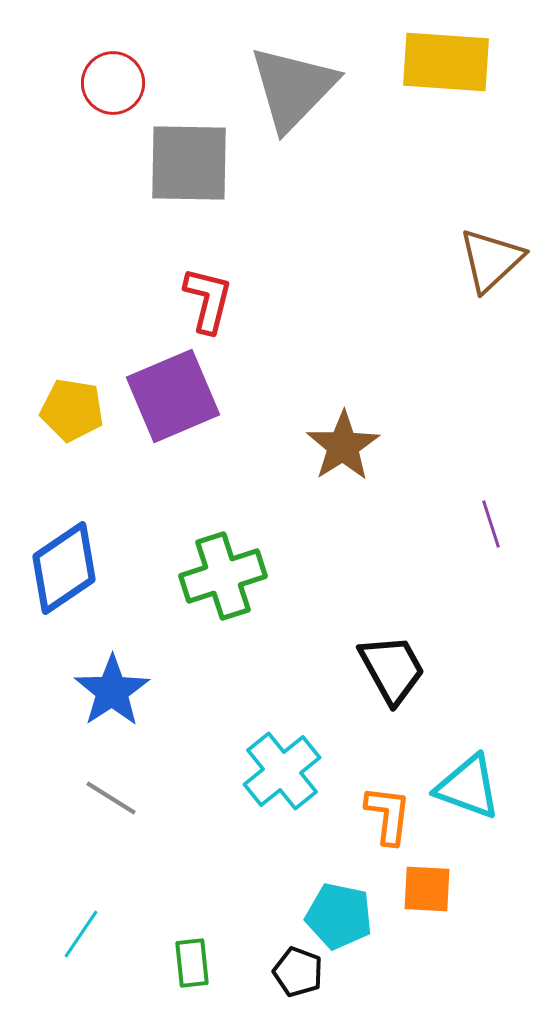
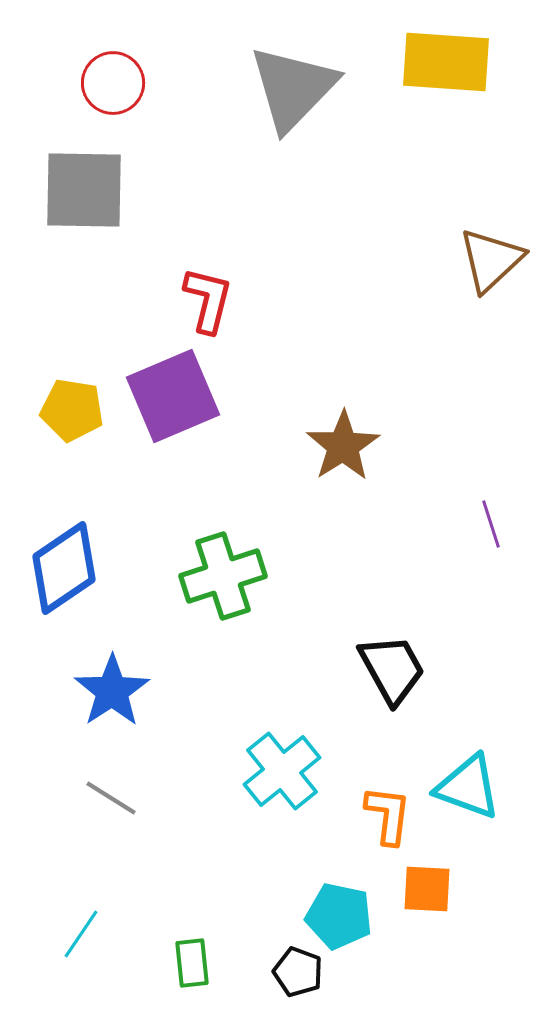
gray square: moved 105 px left, 27 px down
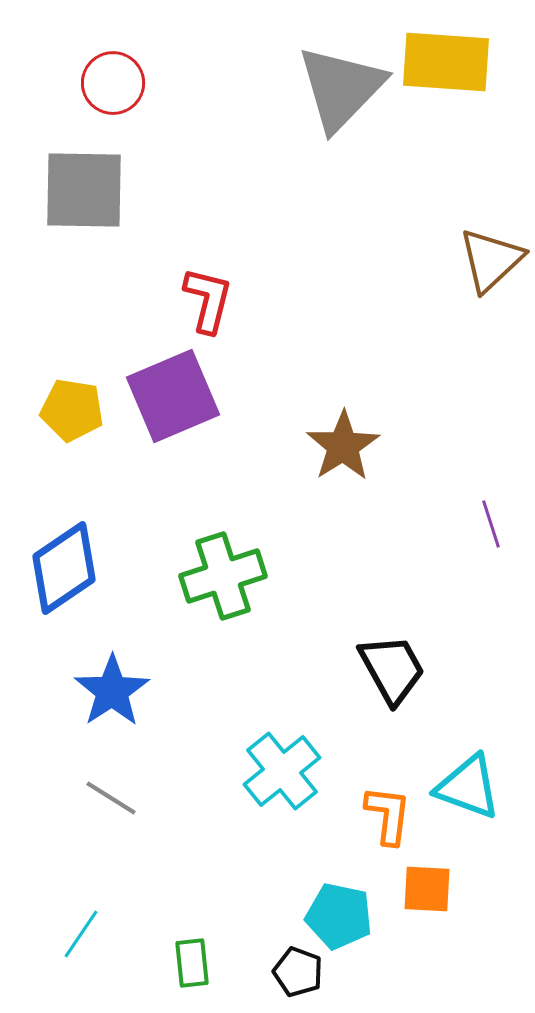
gray triangle: moved 48 px right
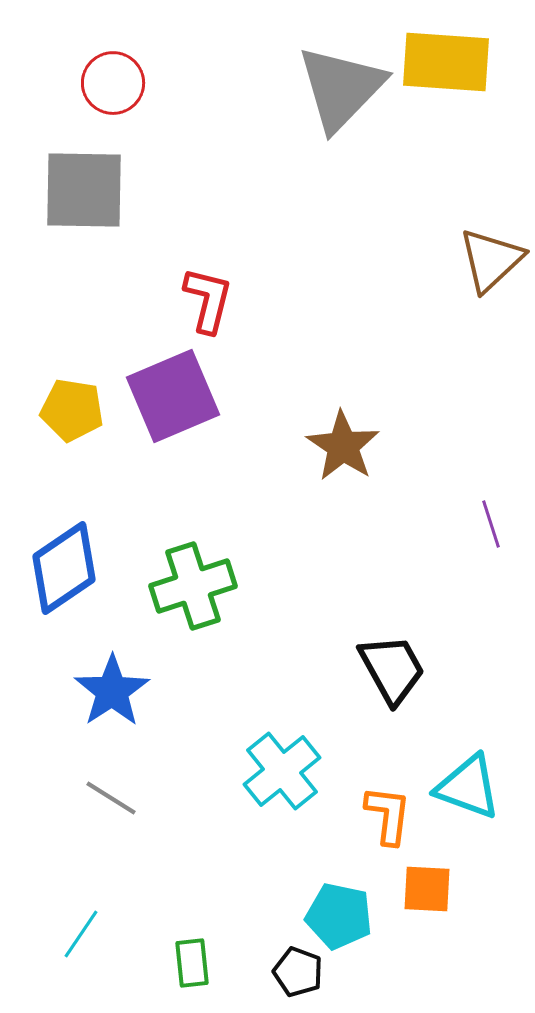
brown star: rotated 6 degrees counterclockwise
green cross: moved 30 px left, 10 px down
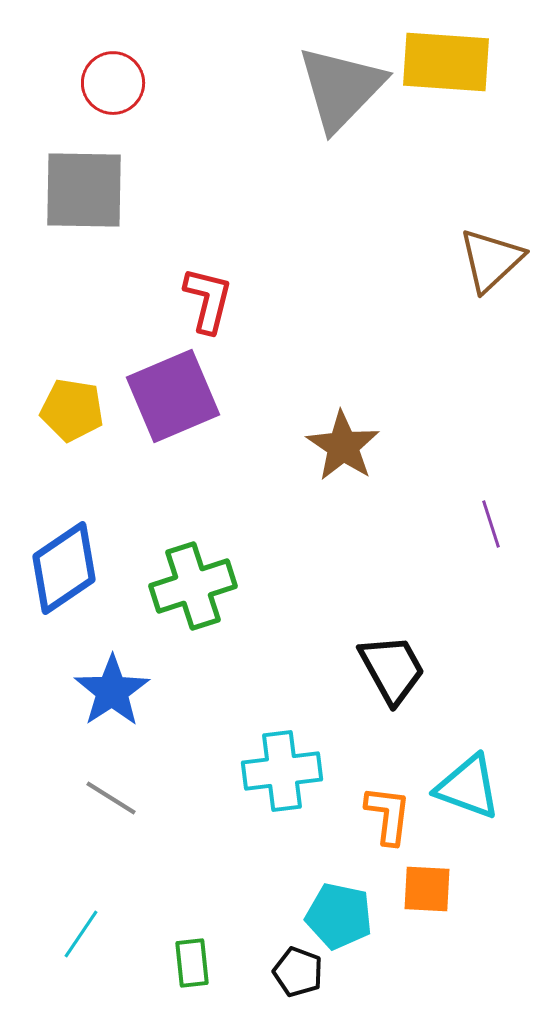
cyan cross: rotated 32 degrees clockwise
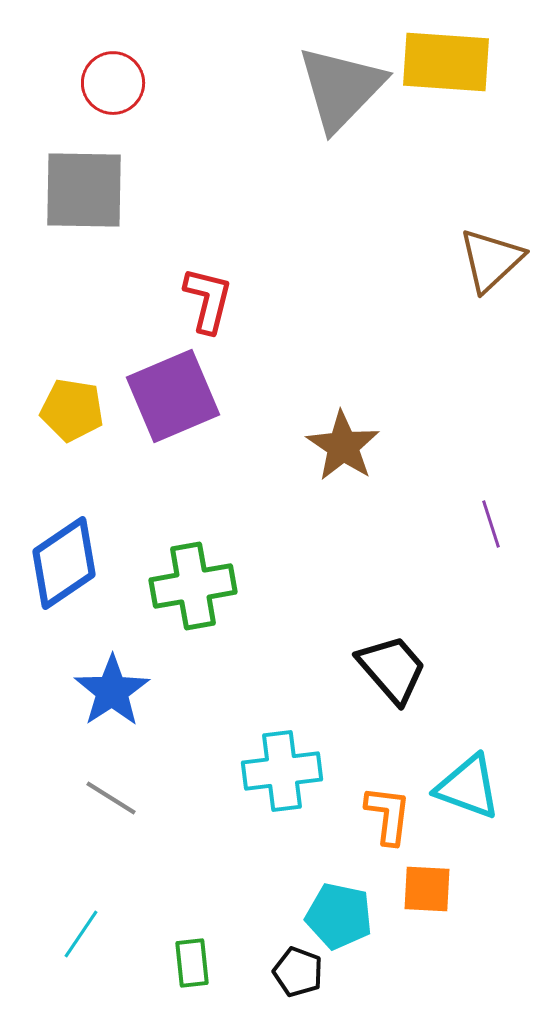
blue diamond: moved 5 px up
green cross: rotated 8 degrees clockwise
black trapezoid: rotated 12 degrees counterclockwise
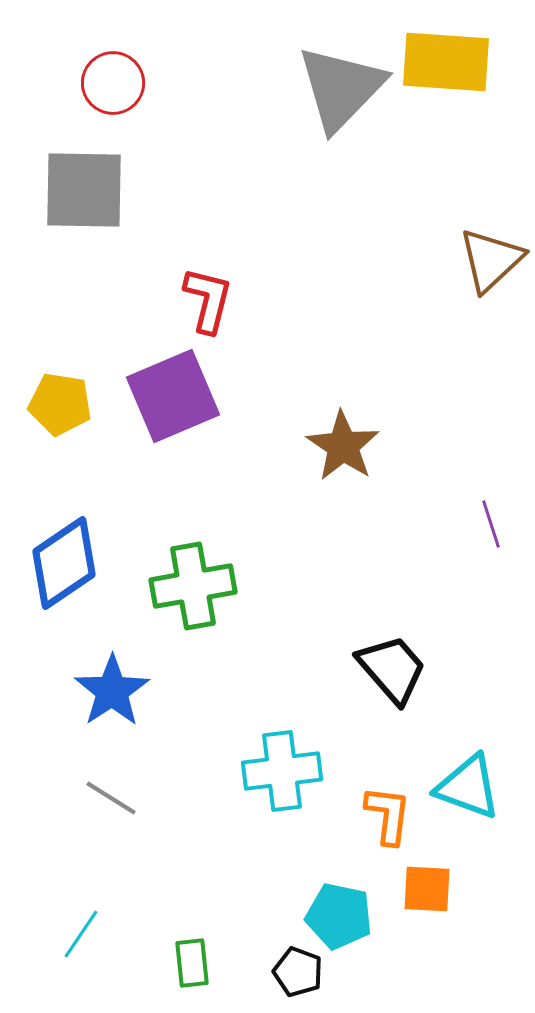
yellow pentagon: moved 12 px left, 6 px up
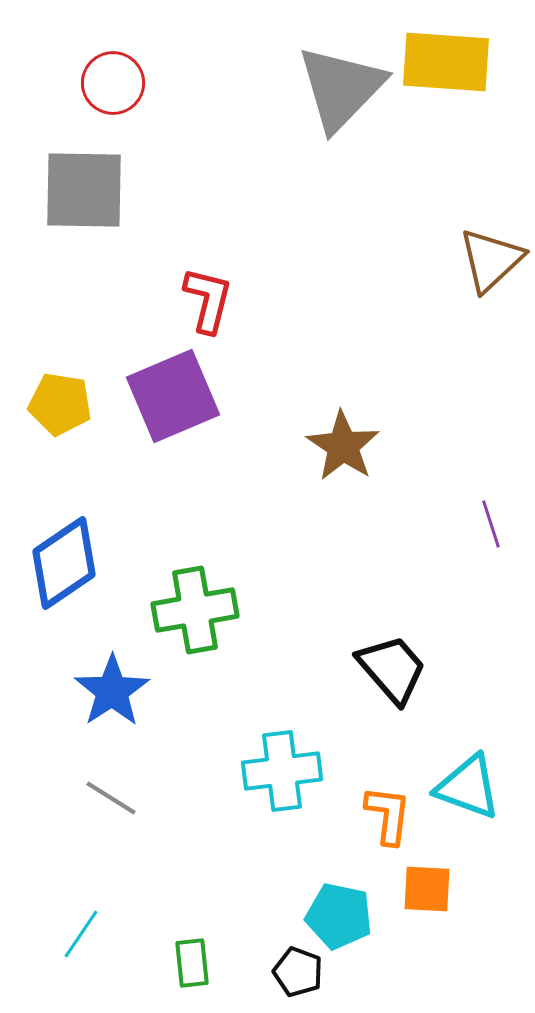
green cross: moved 2 px right, 24 px down
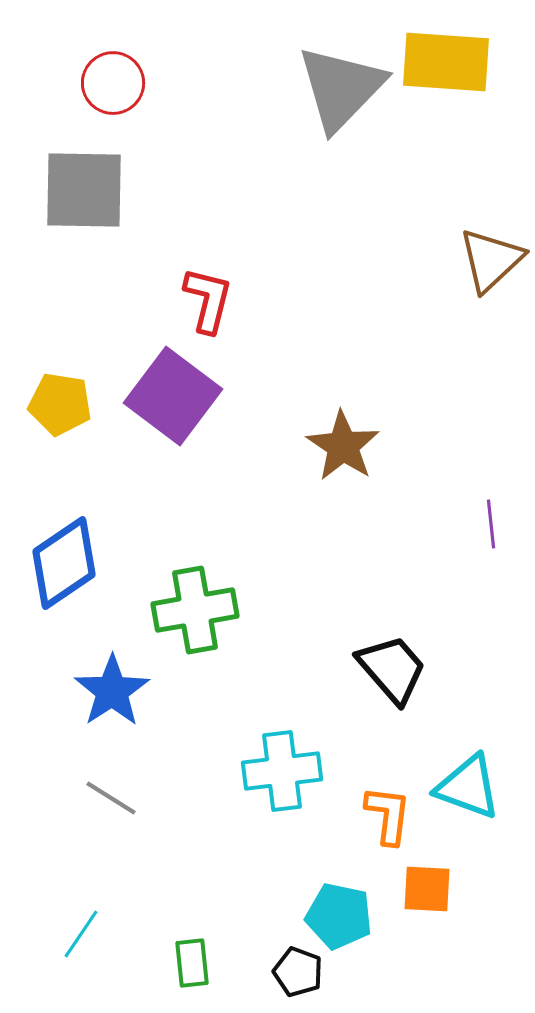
purple square: rotated 30 degrees counterclockwise
purple line: rotated 12 degrees clockwise
